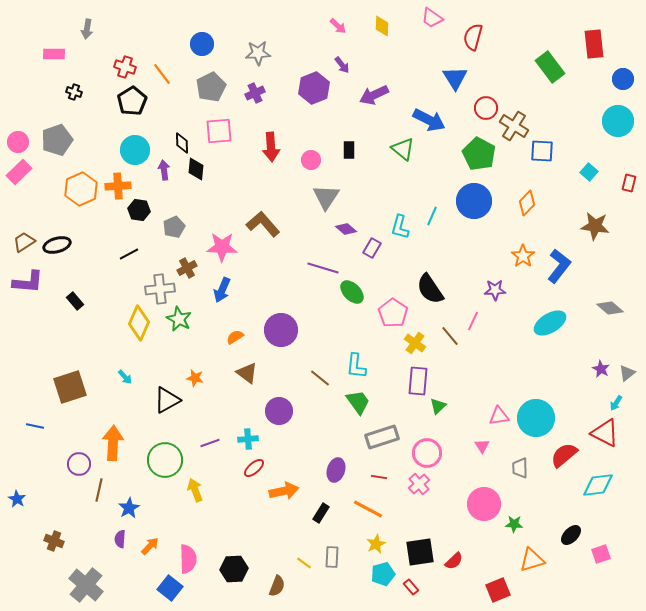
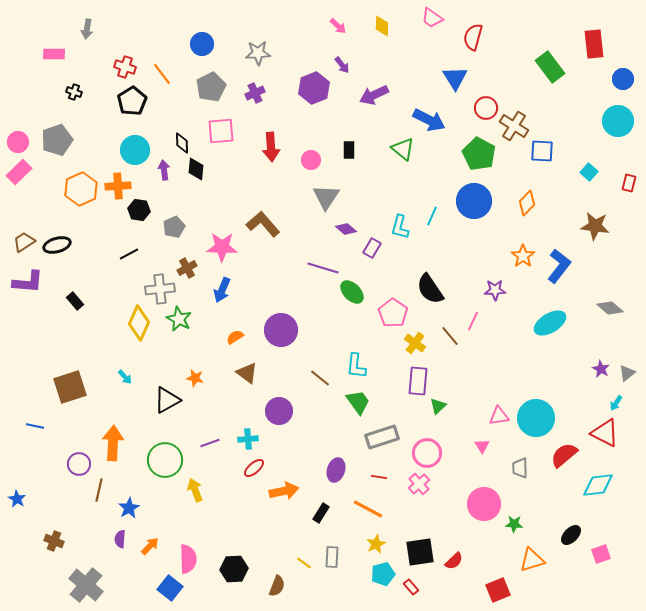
pink square at (219, 131): moved 2 px right
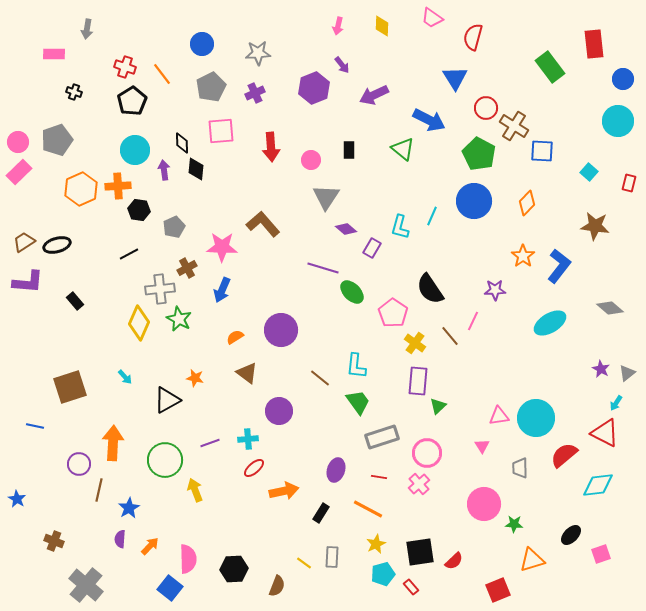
pink arrow at (338, 26): rotated 60 degrees clockwise
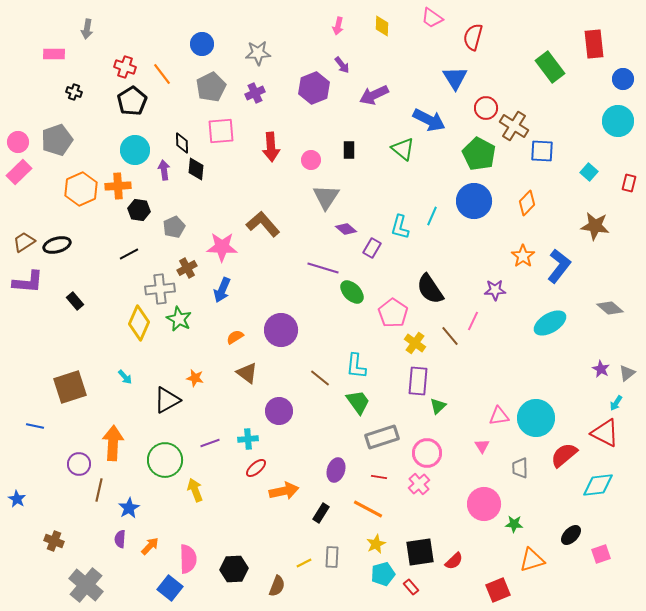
red ellipse at (254, 468): moved 2 px right
yellow line at (304, 563): rotated 63 degrees counterclockwise
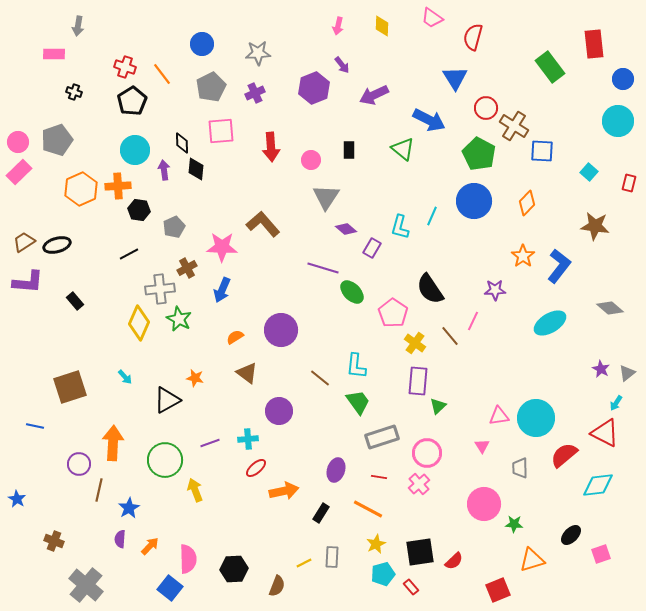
gray arrow at (87, 29): moved 9 px left, 3 px up
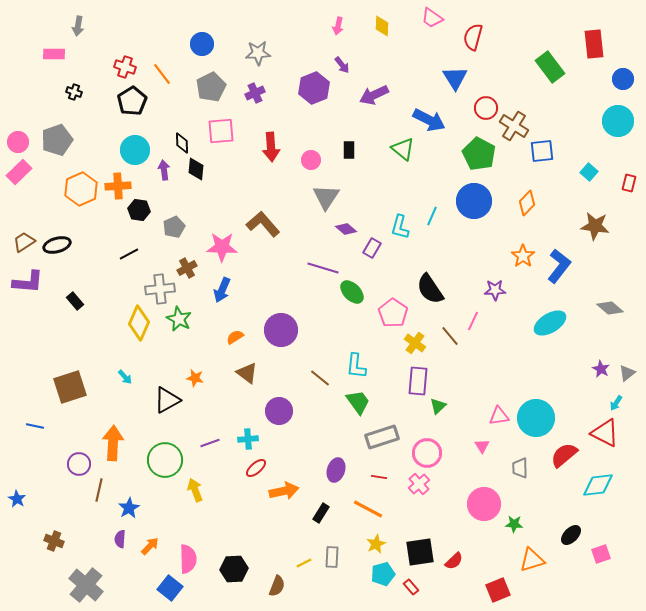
blue square at (542, 151): rotated 10 degrees counterclockwise
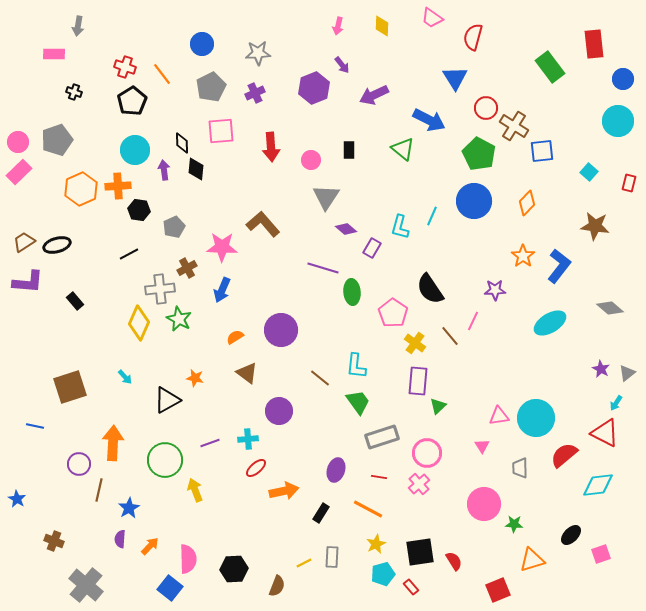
green ellipse at (352, 292): rotated 40 degrees clockwise
red semicircle at (454, 561): rotated 78 degrees counterclockwise
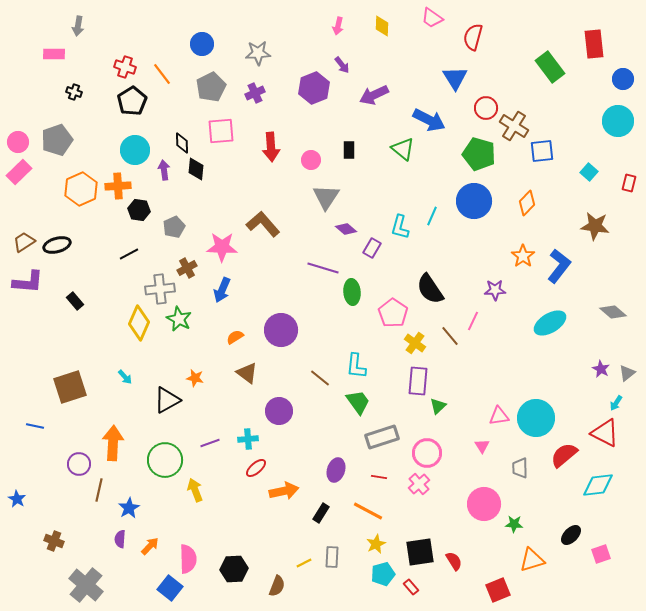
green pentagon at (479, 154): rotated 12 degrees counterclockwise
gray diamond at (610, 308): moved 3 px right, 4 px down
orange line at (368, 509): moved 2 px down
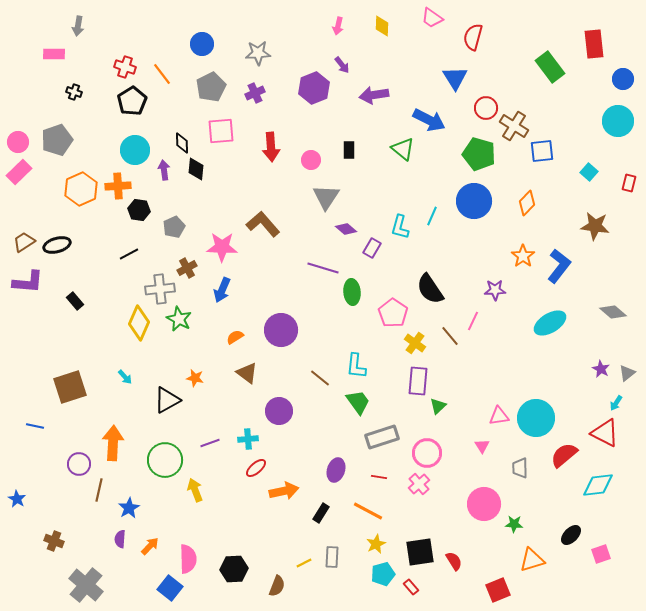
purple arrow at (374, 95): rotated 16 degrees clockwise
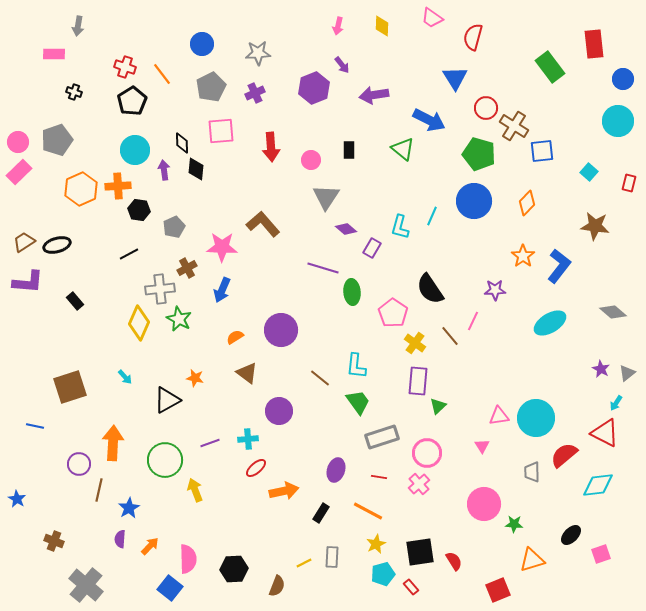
gray trapezoid at (520, 468): moved 12 px right, 4 px down
